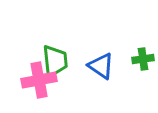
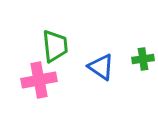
green trapezoid: moved 15 px up
blue triangle: moved 1 px down
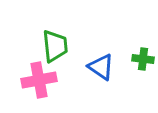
green cross: rotated 15 degrees clockwise
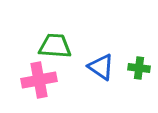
green trapezoid: rotated 80 degrees counterclockwise
green cross: moved 4 px left, 9 px down
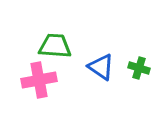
green cross: rotated 10 degrees clockwise
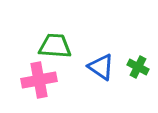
green cross: moved 1 px left, 1 px up; rotated 10 degrees clockwise
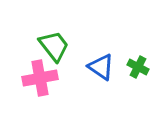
green trapezoid: moved 1 px left; rotated 48 degrees clockwise
pink cross: moved 1 px right, 2 px up
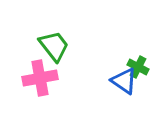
blue triangle: moved 23 px right, 14 px down
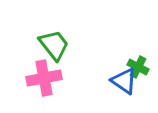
green trapezoid: moved 1 px up
pink cross: moved 4 px right
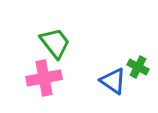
green trapezoid: moved 1 px right, 2 px up
blue triangle: moved 11 px left
